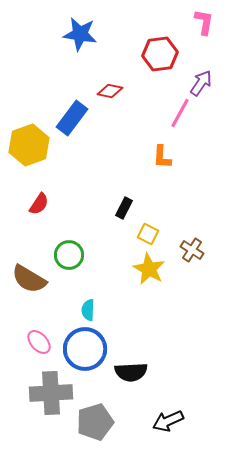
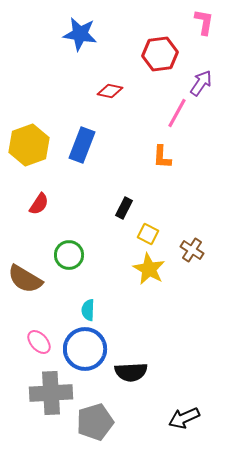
pink line: moved 3 px left
blue rectangle: moved 10 px right, 27 px down; rotated 16 degrees counterclockwise
brown semicircle: moved 4 px left
black arrow: moved 16 px right, 3 px up
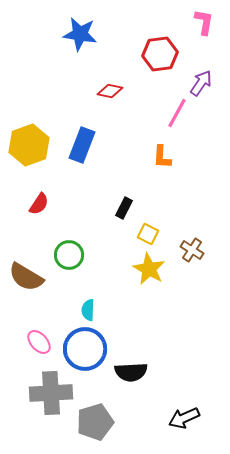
brown semicircle: moved 1 px right, 2 px up
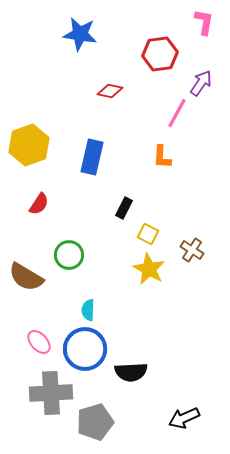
blue rectangle: moved 10 px right, 12 px down; rotated 8 degrees counterclockwise
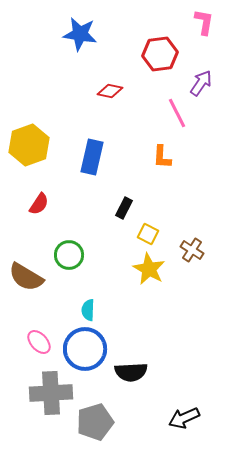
pink line: rotated 56 degrees counterclockwise
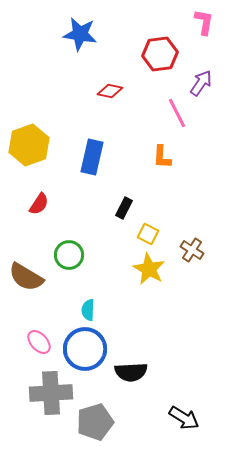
black arrow: rotated 124 degrees counterclockwise
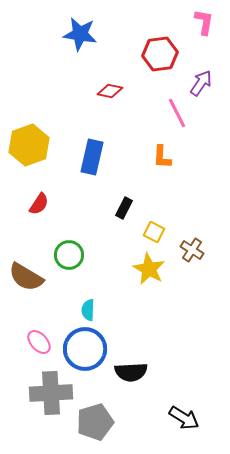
yellow square: moved 6 px right, 2 px up
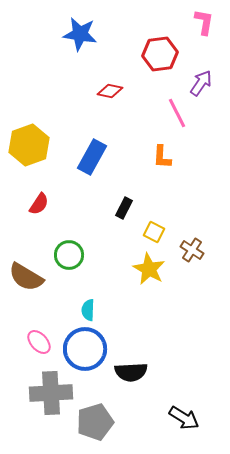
blue rectangle: rotated 16 degrees clockwise
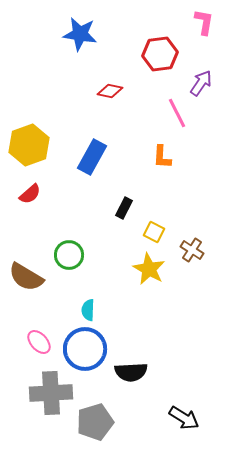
red semicircle: moved 9 px left, 10 px up; rotated 15 degrees clockwise
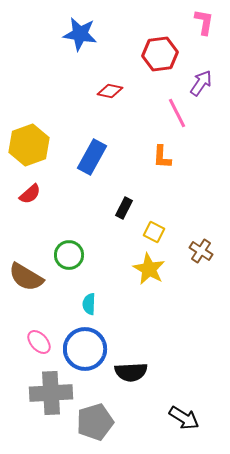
brown cross: moved 9 px right, 1 px down
cyan semicircle: moved 1 px right, 6 px up
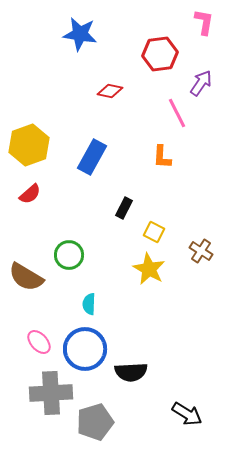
black arrow: moved 3 px right, 4 px up
